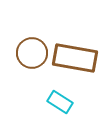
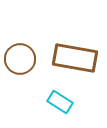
brown circle: moved 12 px left, 6 px down
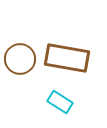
brown rectangle: moved 8 px left
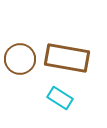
cyan rectangle: moved 4 px up
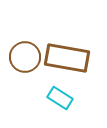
brown circle: moved 5 px right, 2 px up
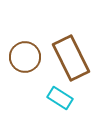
brown rectangle: moved 4 px right; rotated 54 degrees clockwise
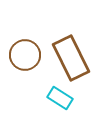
brown circle: moved 2 px up
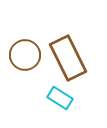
brown rectangle: moved 3 px left
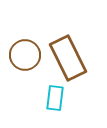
cyan rectangle: moved 5 px left; rotated 65 degrees clockwise
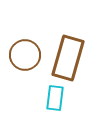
brown rectangle: rotated 42 degrees clockwise
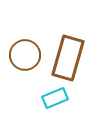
cyan rectangle: rotated 60 degrees clockwise
